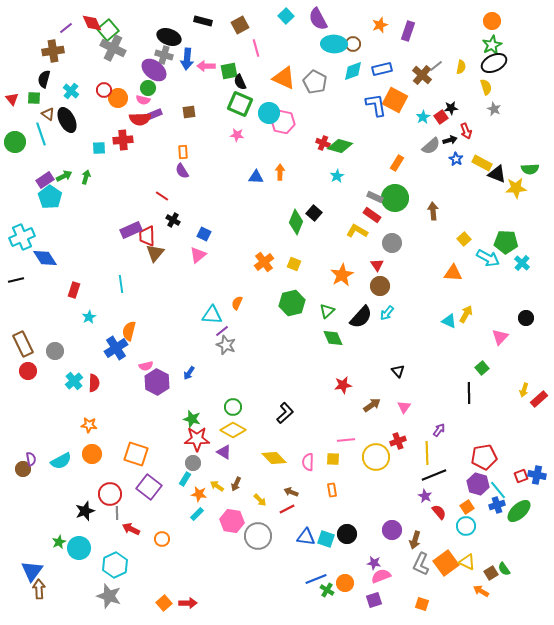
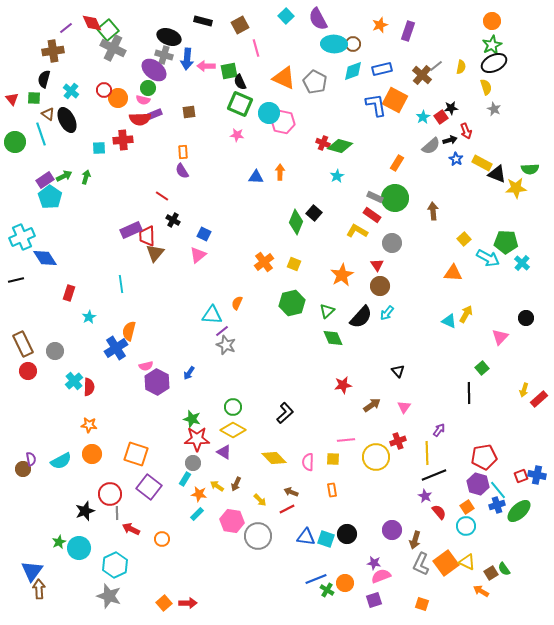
red rectangle at (74, 290): moved 5 px left, 3 px down
red semicircle at (94, 383): moved 5 px left, 4 px down
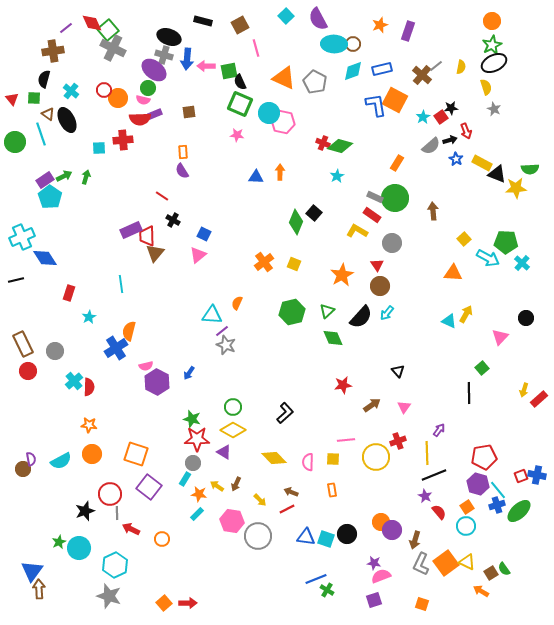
green hexagon at (292, 303): moved 9 px down
orange circle at (345, 583): moved 36 px right, 61 px up
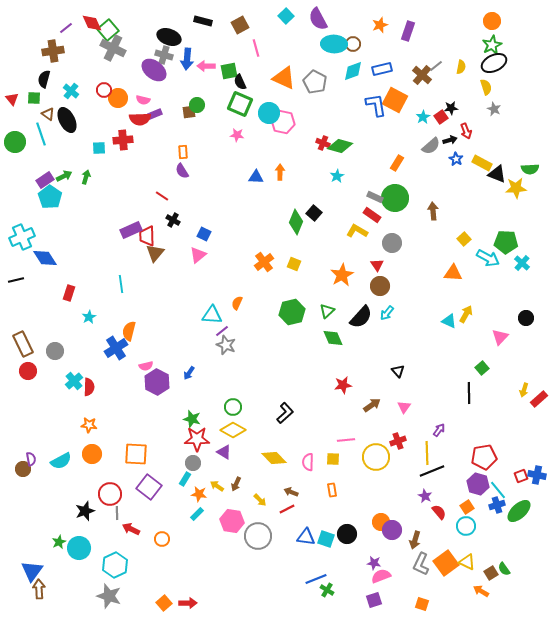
green circle at (148, 88): moved 49 px right, 17 px down
orange square at (136, 454): rotated 15 degrees counterclockwise
black line at (434, 475): moved 2 px left, 4 px up
